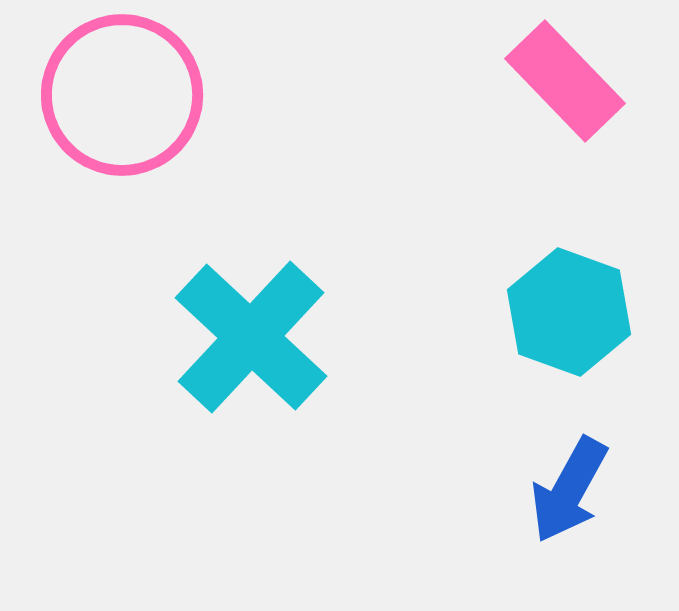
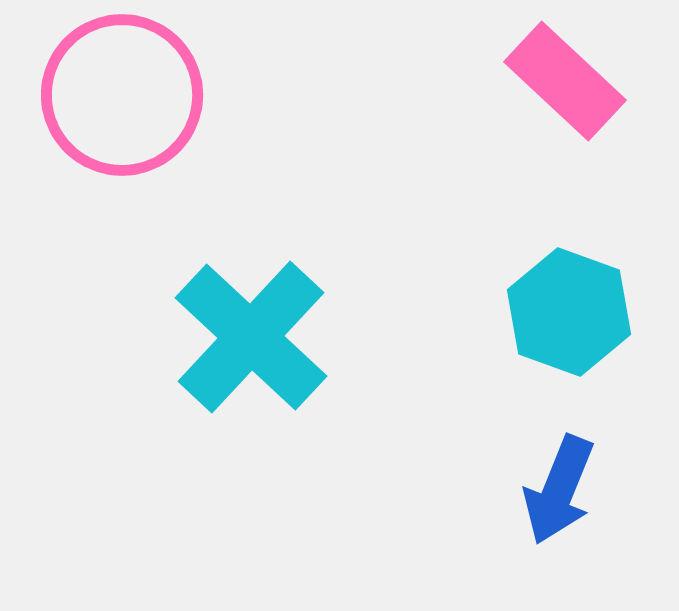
pink rectangle: rotated 3 degrees counterclockwise
blue arrow: moved 10 px left; rotated 7 degrees counterclockwise
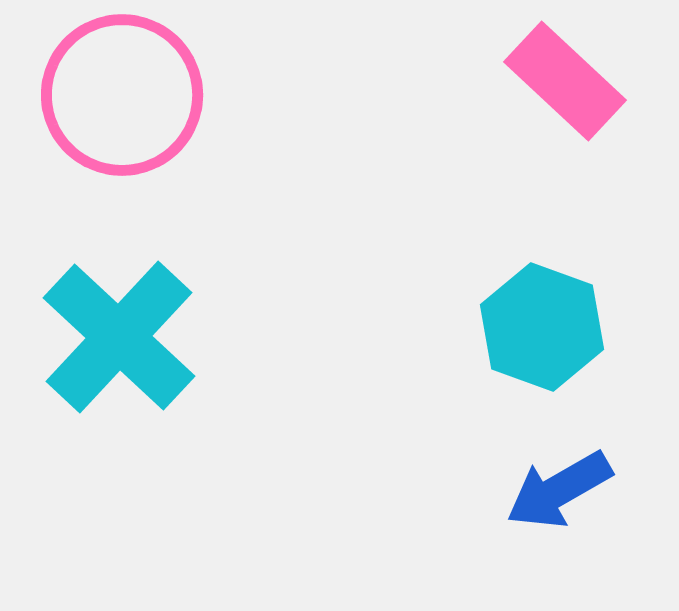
cyan hexagon: moved 27 px left, 15 px down
cyan cross: moved 132 px left
blue arrow: rotated 38 degrees clockwise
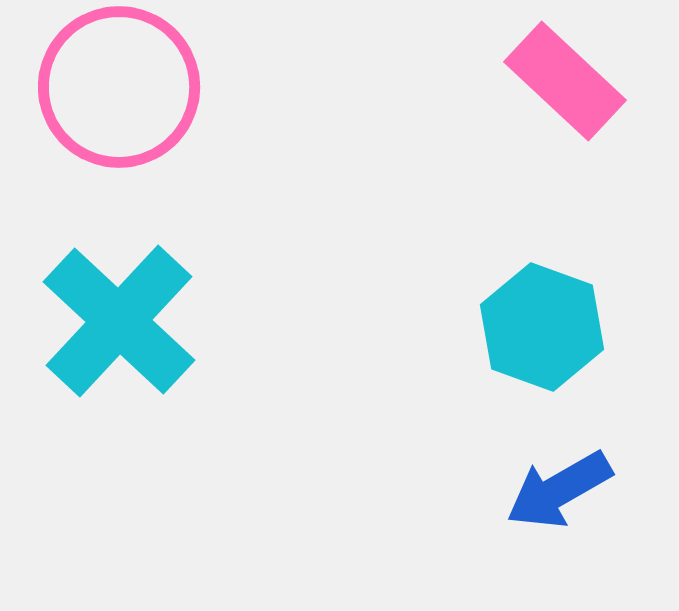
pink circle: moved 3 px left, 8 px up
cyan cross: moved 16 px up
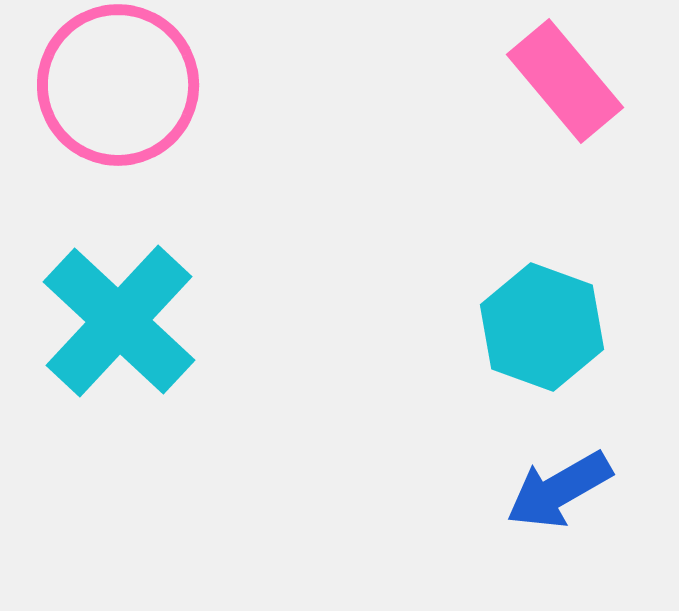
pink rectangle: rotated 7 degrees clockwise
pink circle: moved 1 px left, 2 px up
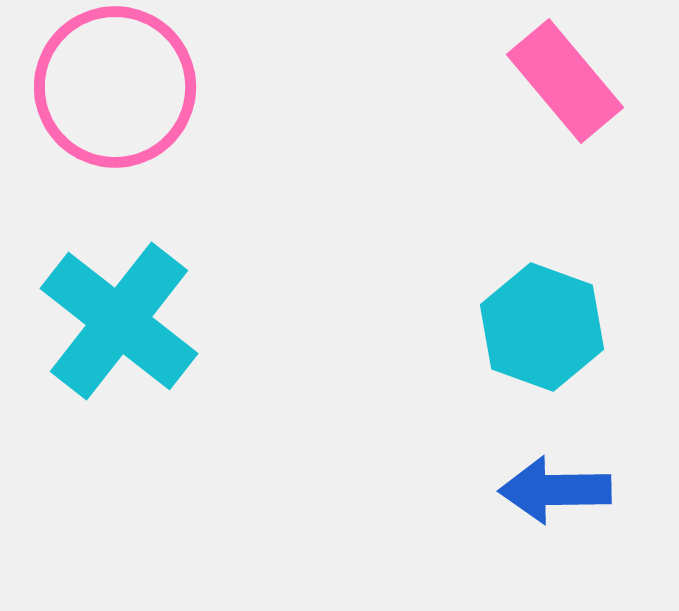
pink circle: moved 3 px left, 2 px down
cyan cross: rotated 5 degrees counterclockwise
blue arrow: moved 4 px left; rotated 29 degrees clockwise
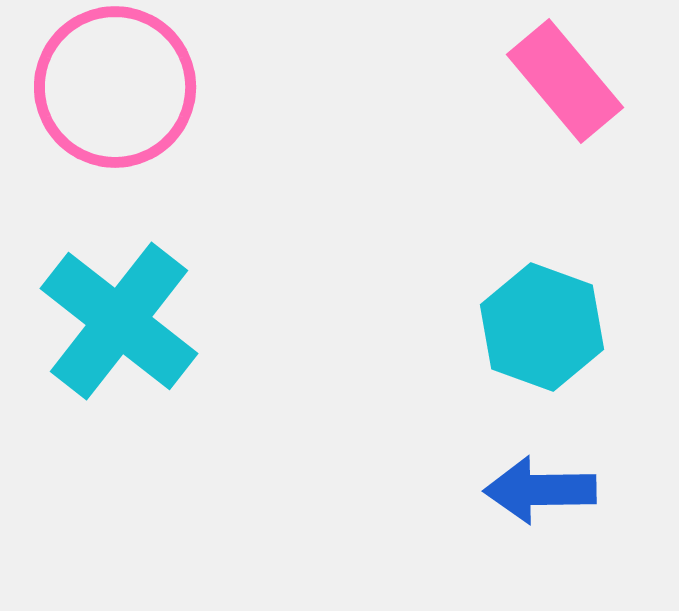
blue arrow: moved 15 px left
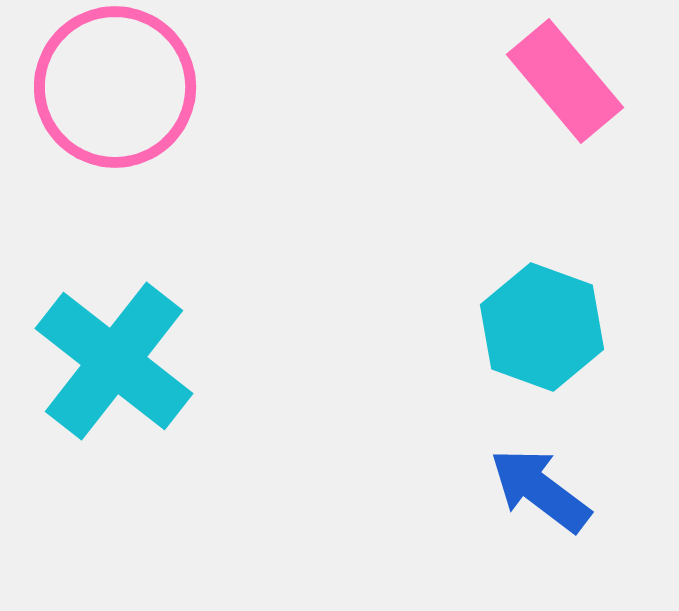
cyan cross: moved 5 px left, 40 px down
blue arrow: rotated 38 degrees clockwise
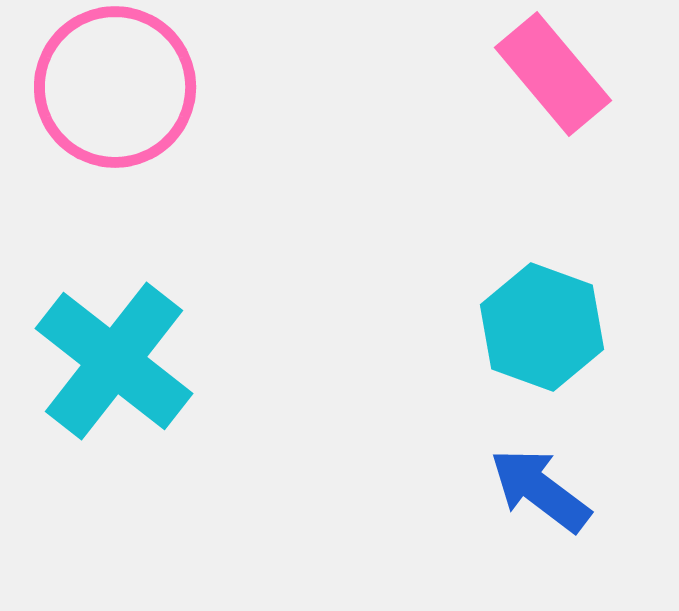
pink rectangle: moved 12 px left, 7 px up
